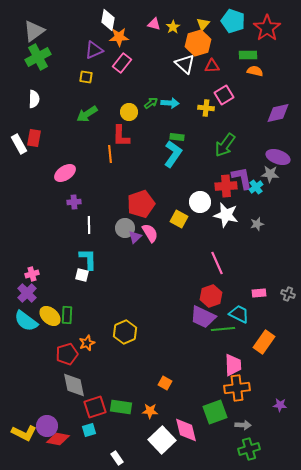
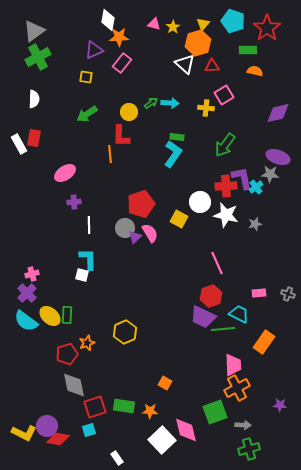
green rectangle at (248, 55): moved 5 px up
gray star at (257, 224): moved 2 px left
orange cross at (237, 388): rotated 20 degrees counterclockwise
green rectangle at (121, 407): moved 3 px right, 1 px up
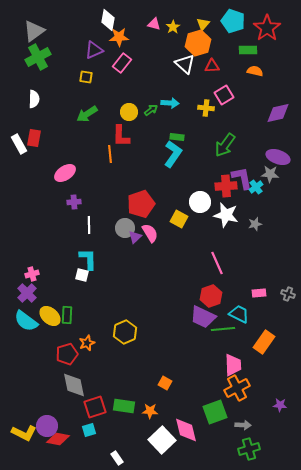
green arrow at (151, 103): moved 7 px down
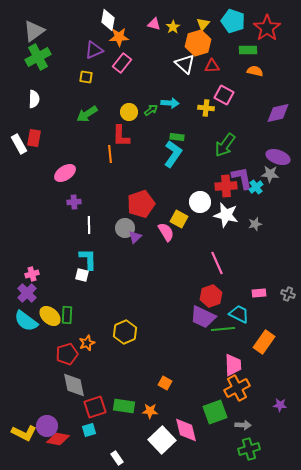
pink square at (224, 95): rotated 30 degrees counterclockwise
pink semicircle at (150, 233): moved 16 px right, 1 px up
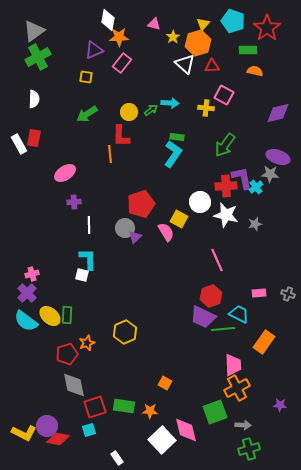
yellow star at (173, 27): moved 10 px down
pink line at (217, 263): moved 3 px up
